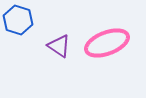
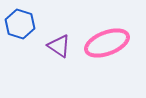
blue hexagon: moved 2 px right, 4 px down
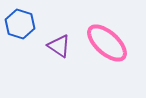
pink ellipse: rotated 63 degrees clockwise
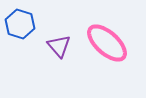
purple triangle: rotated 15 degrees clockwise
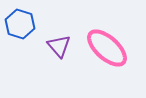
pink ellipse: moved 5 px down
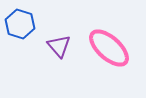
pink ellipse: moved 2 px right
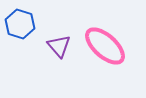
pink ellipse: moved 4 px left, 2 px up
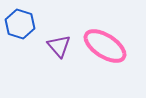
pink ellipse: rotated 9 degrees counterclockwise
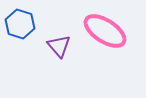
pink ellipse: moved 15 px up
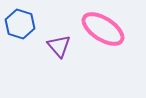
pink ellipse: moved 2 px left, 2 px up
